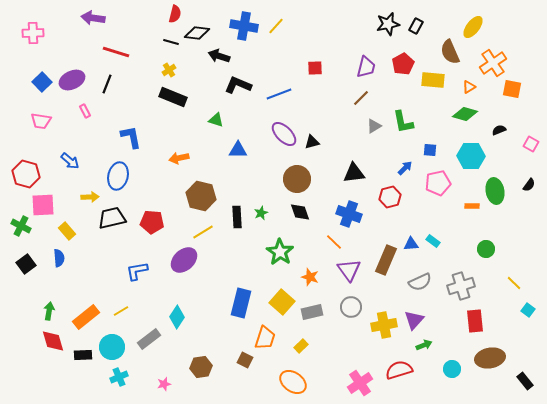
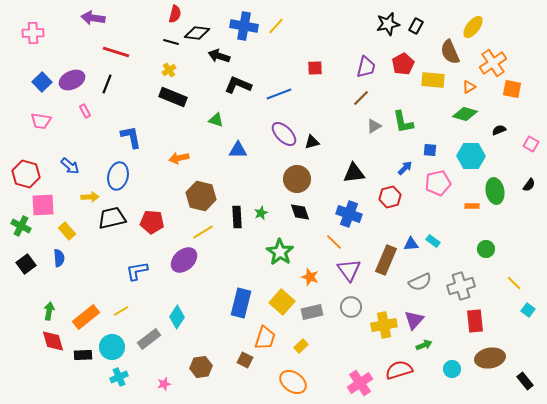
blue arrow at (70, 161): moved 5 px down
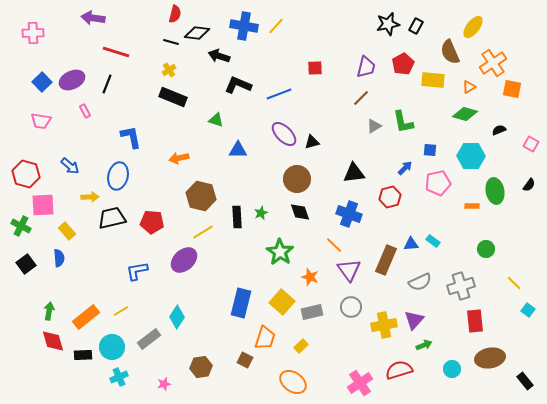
orange line at (334, 242): moved 3 px down
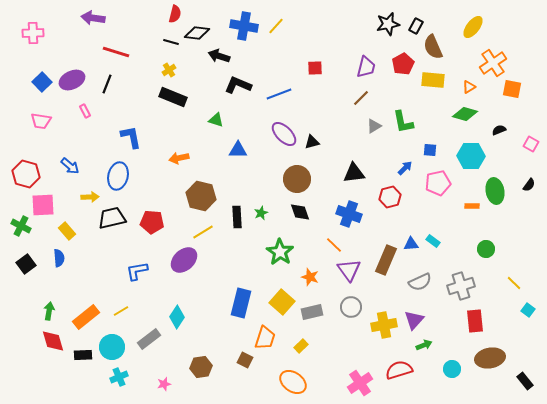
brown semicircle at (450, 52): moved 17 px left, 5 px up
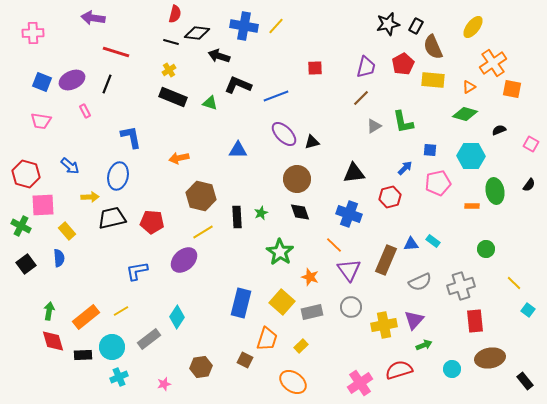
blue square at (42, 82): rotated 24 degrees counterclockwise
blue line at (279, 94): moved 3 px left, 2 px down
green triangle at (216, 120): moved 6 px left, 17 px up
orange trapezoid at (265, 338): moved 2 px right, 1 px down
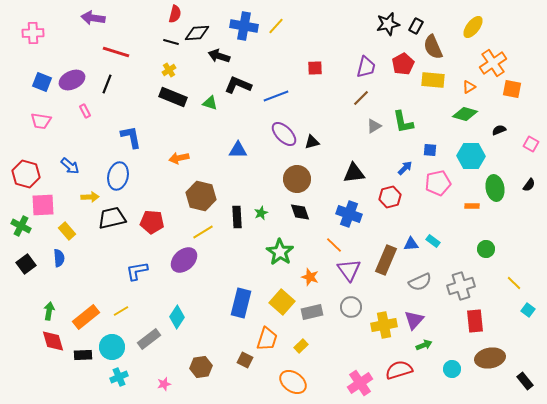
black diamond at (197, 33): rotated 10 degrees counterclockwise
green ellipse at (495, 191): moved 3 px up
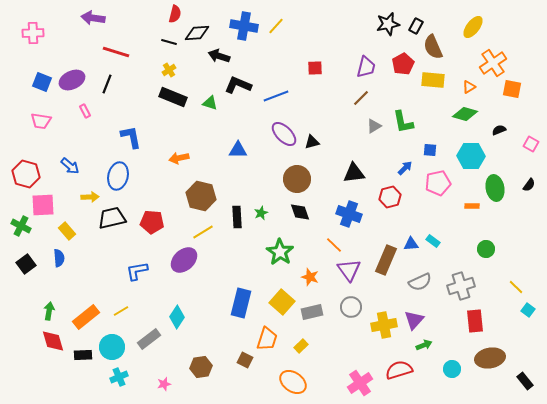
black line at (171, 42): moved 2 px left
yellow line at (514, 283): moved 2 px right, 4 px down
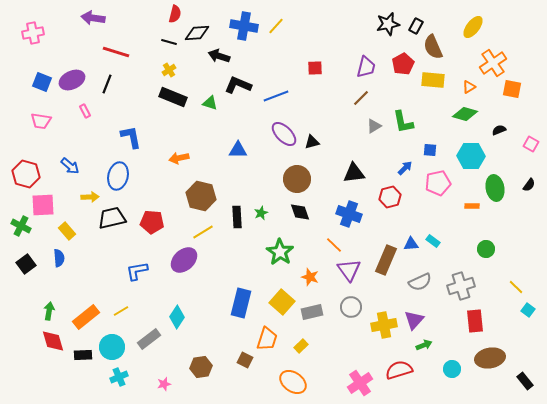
pink cross at (33, 33): rotated 10 degrees counterclockwise
